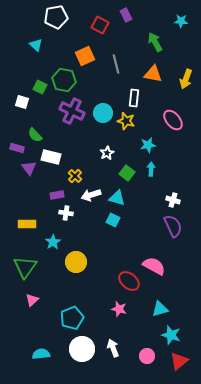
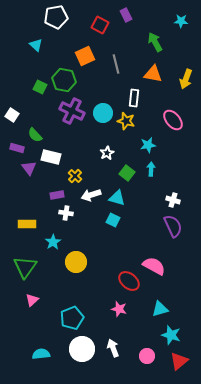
white square at (22, 102): moved 10 px left, 13 px down; rotated 16 degrees clockwise
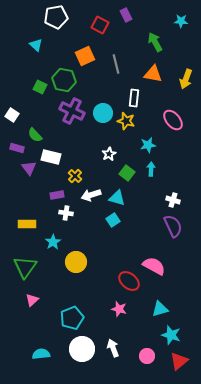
white star at (107, 153): moved 2 px right, 1 px down
cyan square at (113, 220): rotated 32 degrees clockwise
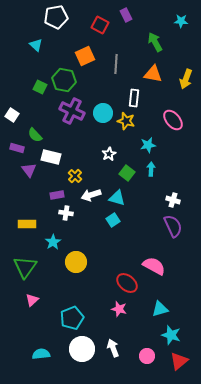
gray line at (116, 64): rotated 18 degrees clockwise
purple triangle at (29, 168): moved 2 px down
red ellipse at (129, 281): moved 2 px left, 2 px down
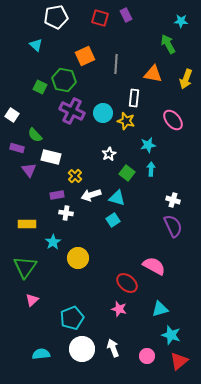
red square at (100, 25): moved 7 px up; rotated 12 degrees counterclockwise
green arrow at (155, 42): moved 13 px right, 2 px down
yellow circle at (76, 262): moved 2 px right, 4 px up
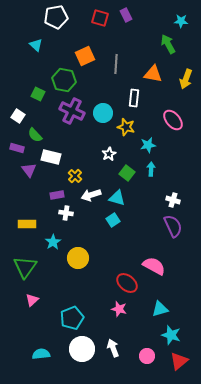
green square at (40, 87): moved 2 px left, 7 px down
white square at (12, 115): moved 6 px right, 1 px down
yellow star at (126, 121): moved 6 px down
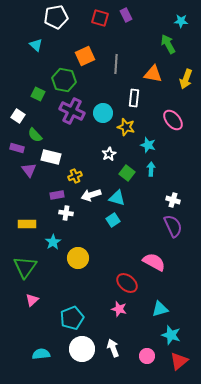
cyan star at (148, 145): rotated 28 degrees clockwise
yellow cross at (75, 176): rotated 24 degrees clockwise
pink semicircle at (154, 266): moved 4 px up
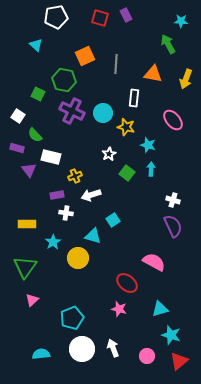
cyan triangle at (117, 198): moved 24 px left, 38 px down
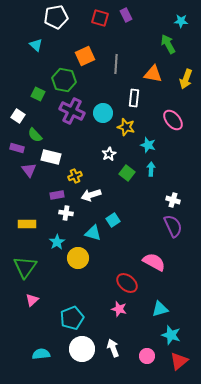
cyan triangle at (93, 236): moved 3 px up
cyan star at (53, 242): moved 4 px right
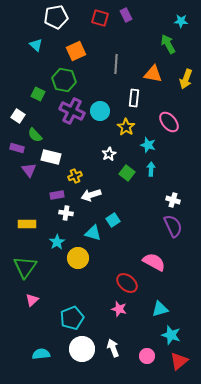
orange square at (85, 56): moved 9 px left, 5 px up
cyan circle at (103, 113): moved 3 px left, 2 px up
pink ellipse at (173, 120): moved 4 px left, 2 px down
yellow star at (126, 127): rotated 18 degrees clockwise
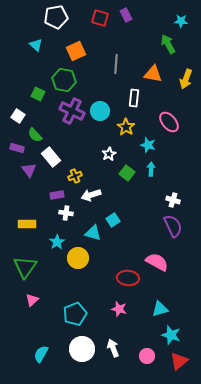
white rectangle at (51, 157): rotated 36 degrees clockwise
pink semicircle at (154, 262): moved 3 px right
red ellipse at (127, 283): moved 1 px right, 5 px up; rotated 35 degrees counterclockwise
cyan pentagon at (72, 318): moved 3 px right, 4 px up
cyan semicircle at (41, 354): rotated 54 degrees counterclockwise
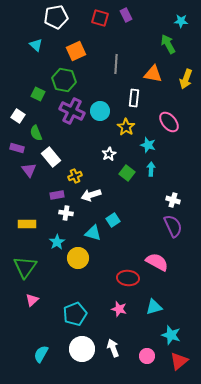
green semicircle at (35, 135): moved 1 px right, 2 px up; rotated 21 degrees clockwise
cyan triangle at (160, 309): moved 6 px left, 2 px up
